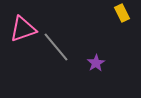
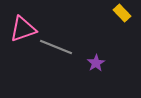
yellow rectangle: rotated 18 degrees counterclockwise
gray line: rotated 28 degrees counterclockwise
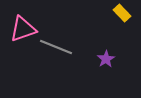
purple star: moved 10 px right, 4 px up
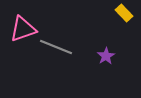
yellow rectangle: moved 2 px right
purple star: moved 3 px up
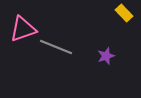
purple star: rotated 12 degrees clockwise
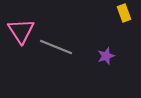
yellow rectangle: rotated 24 degrees clockwise
pink triangle: moved 2 px left, 2 px down; rotated 44 degrees counterclockwise
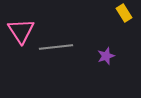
yellow rectangle: rotated 12 degrees counterclockwise
gray line: rotated 28 degrees counterclockwise
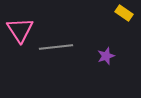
yellow rectangle: rotated 24 degrees counterclockwise
pink triangle: moved 1 px left, 1 px up
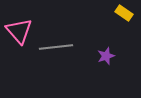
pink triangle: moved 1 px left, 1 px down; rotated 8 degrees counterclockwise
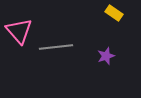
yellow rectangle: moved 10 px left
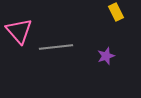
yellow rectangle: moved 2 px right, 1 px up; rotated 30 degrees clockwise
